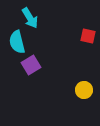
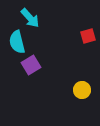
cyan arrow: rotated 10 degrees counterclockwise
red square: rotated 28 degrees counterclockwise
yellow circle: moved 2 px left
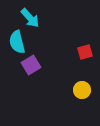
red square: moved 3 px left, 16 px down
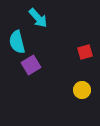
cyan arrow: moved 8 px right
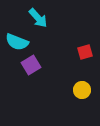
cyan semicircle: rotated 55 degrees counterclockwise
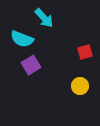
cyan arrow: moved 6 px right
cyan semicircle: moved 5 px right, 3 px up
yellow circle: moved 2 px left, 4 px up
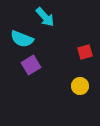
cyan arrow: moved 1 px right, 1 px up
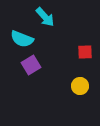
red square: rotated 14 degrees clockwise
